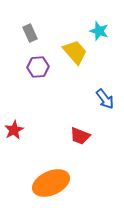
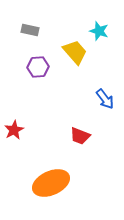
gray rectangle: moved 3 px up; rotated 54 degrees counterclockwise
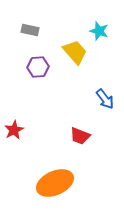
orange ellipse: moved 4 px right
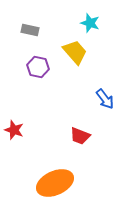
cyan star: moved 9 px left, 8 px up
purple hexagon: rotated 15 degrees clockwise
red star: rotated 24 degrees counterclockwise
